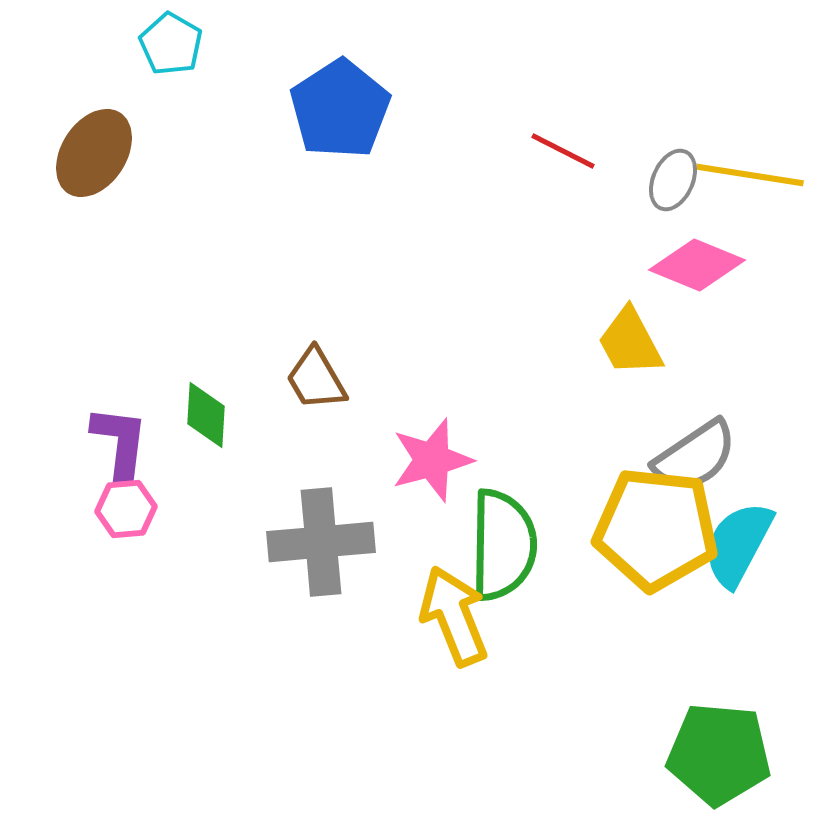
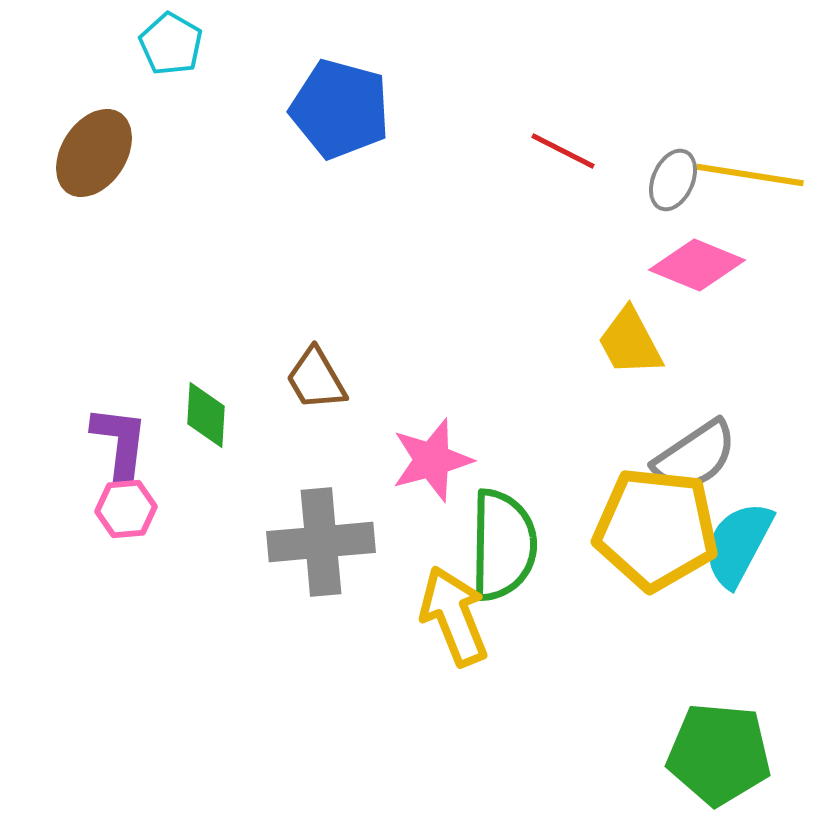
blue pentagon: rotated 24 degrees counterclockwise
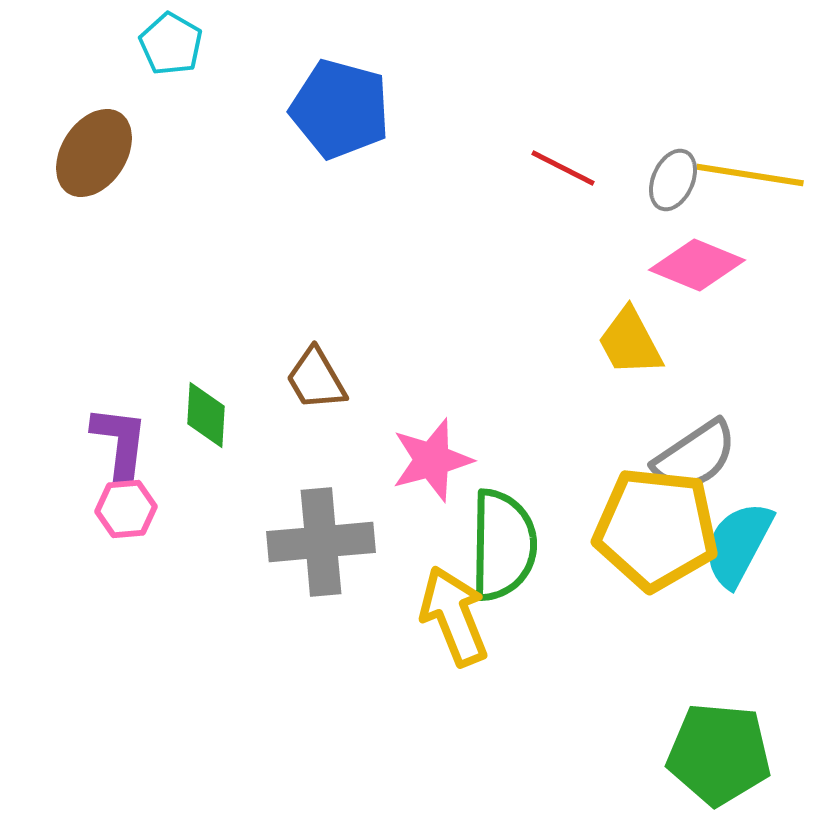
red line: moved 17 px down
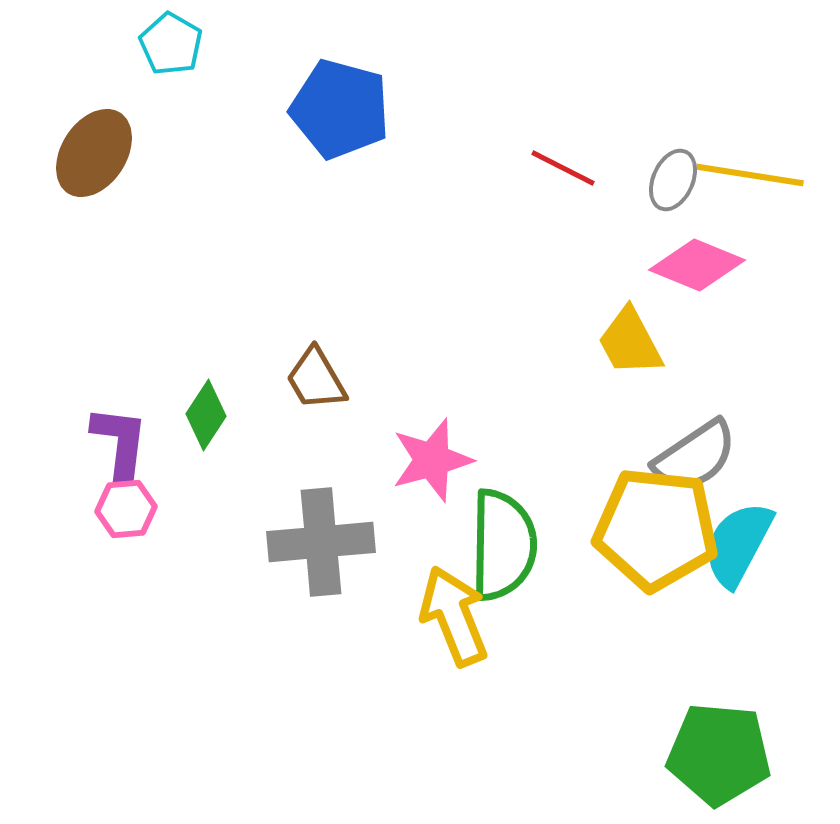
green diamond: rotated 30 degrees clockwise
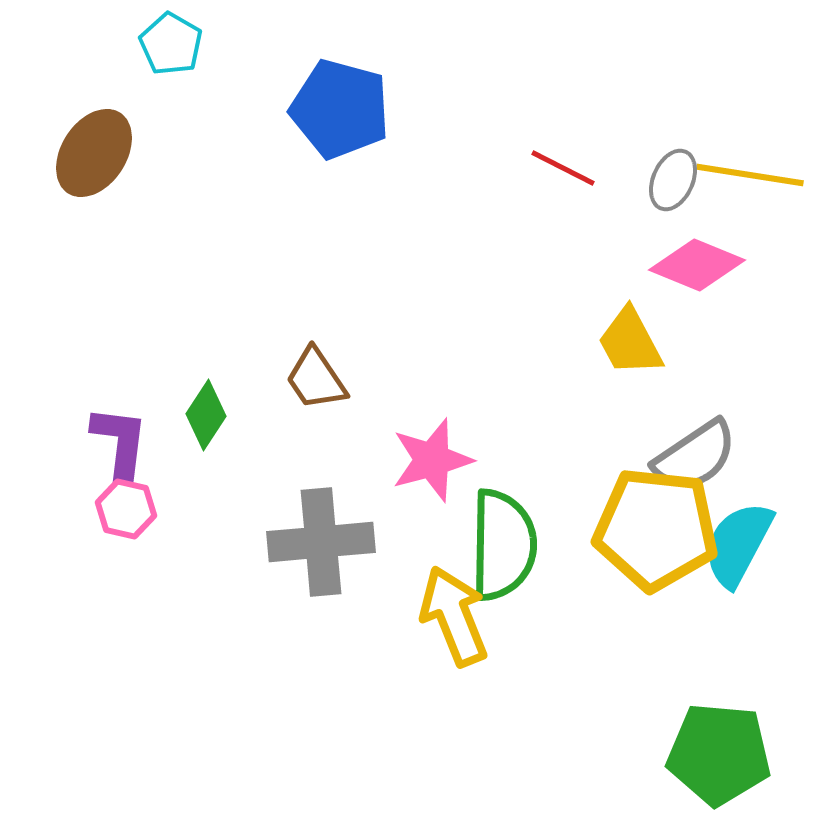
brown trapezoid: rotated 4 degrees counterclockwise
pink hexagon: rotated 18 degrees clockwise
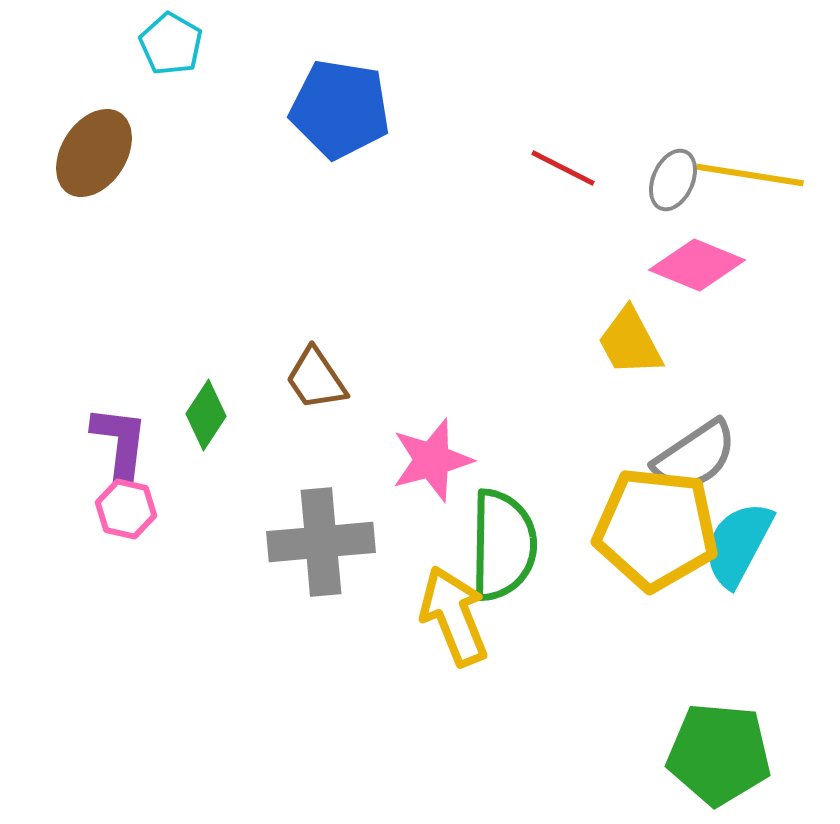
blue pentagon: rotated 6 degrees counterclockwise
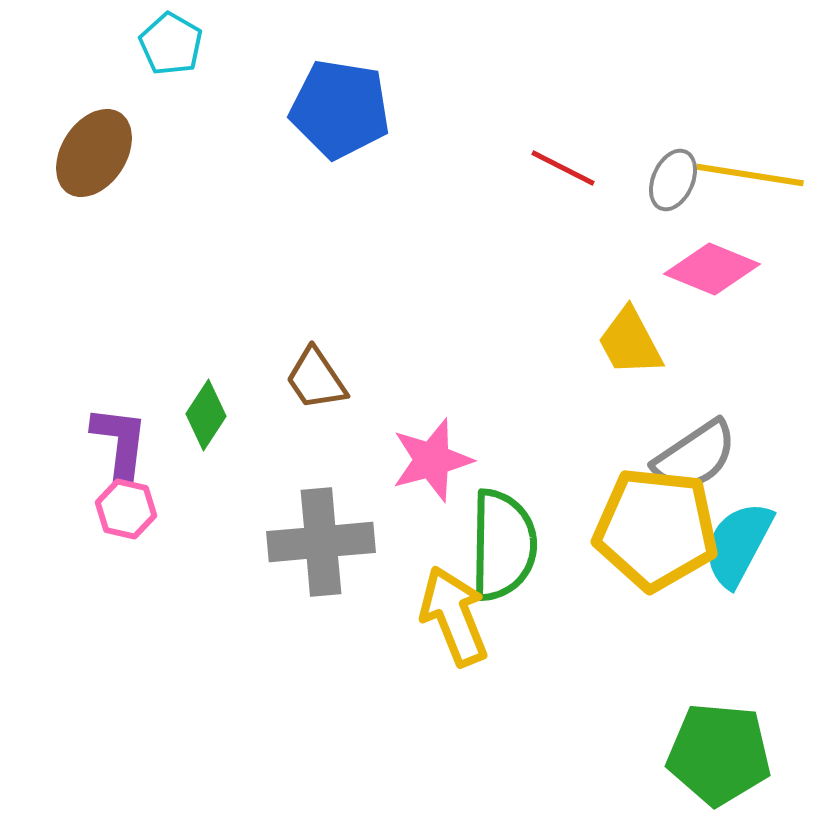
pink diamond: moved 15 px right, 4 px down
